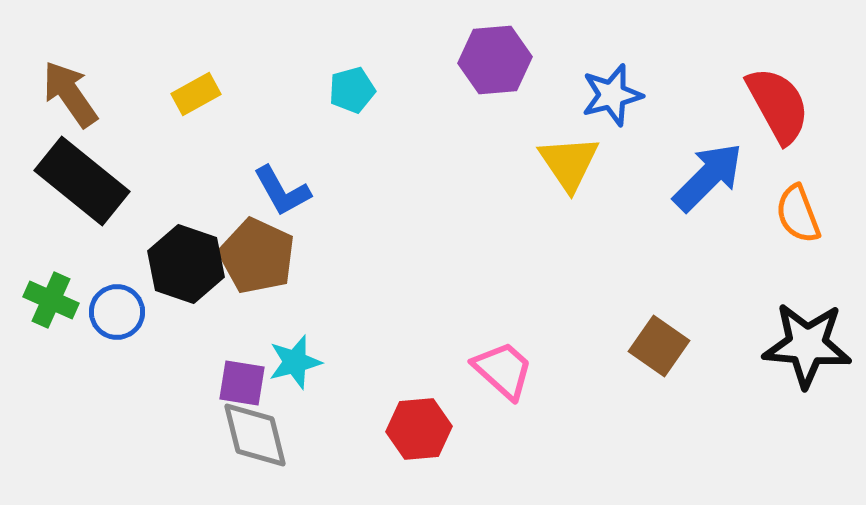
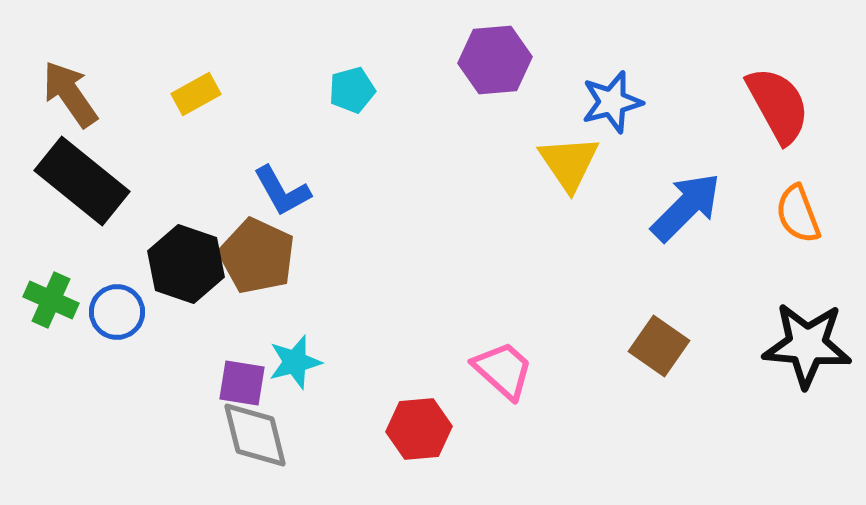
blue star: moved 7 px down
blue arrow: moved 22 px left, 30 px down
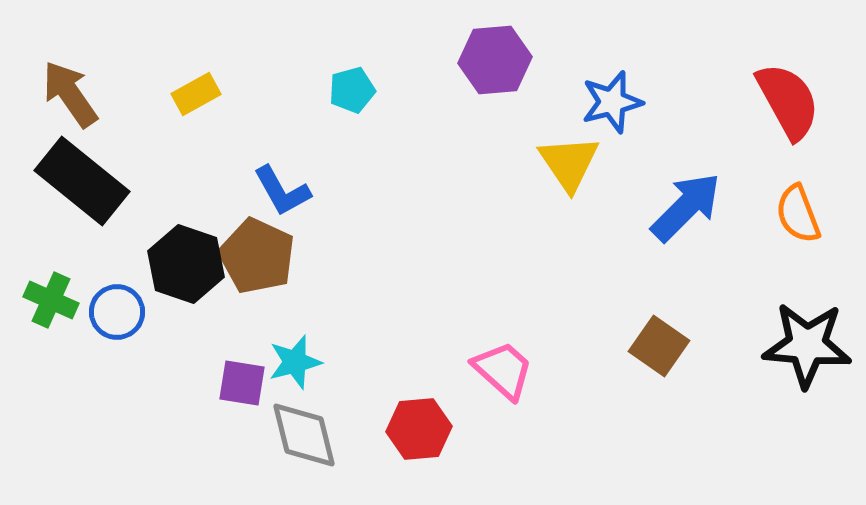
red semicircle: moved 10 px right, 4 px up
gray diamond: moved 49 px right
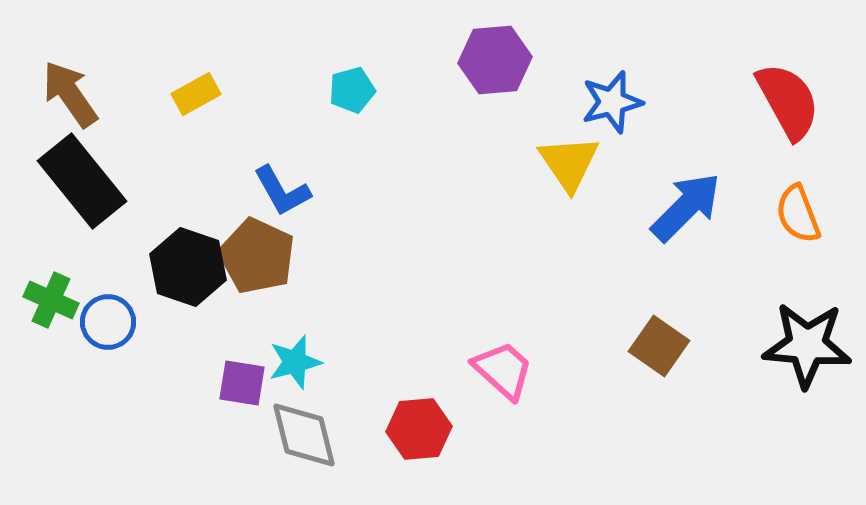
black rectangle: rotated 12 degrees clockwise
black hexagon: moved 2 px right, 3 px down
blue circle: moved 9 px left, 10 px down
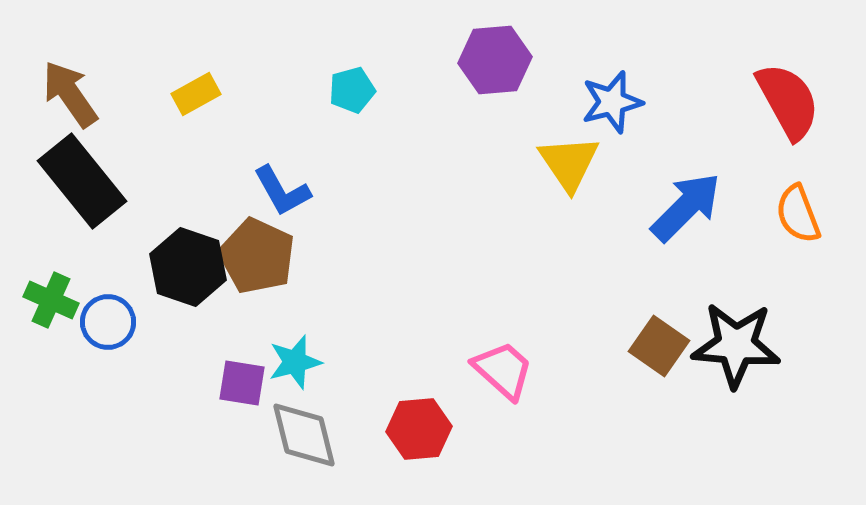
black star: moved 71 px left
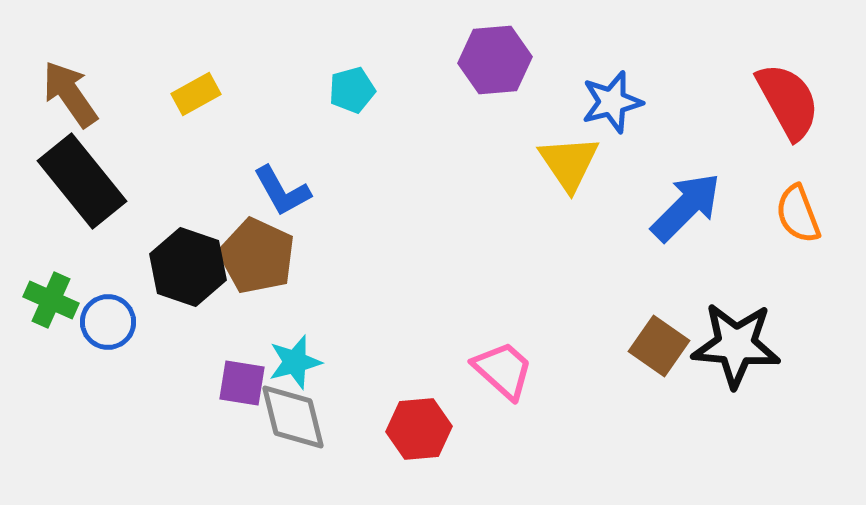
gray diamond: moved 11 px left, 18 px up
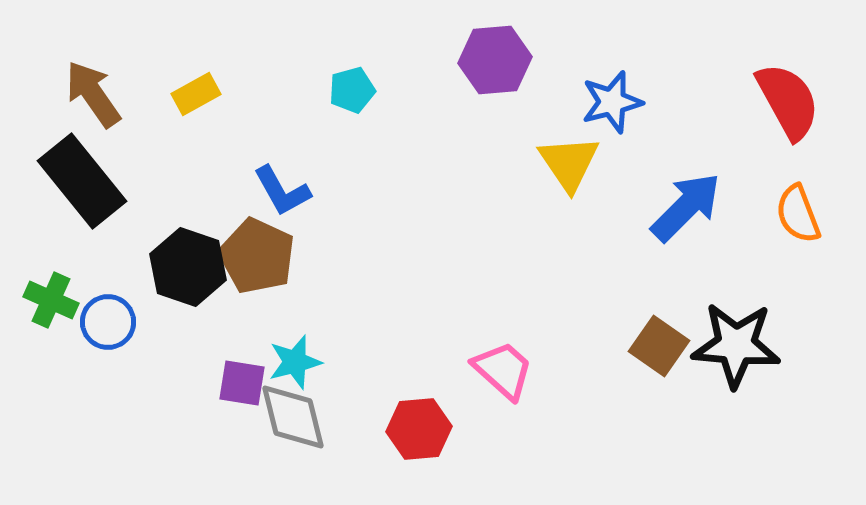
brown arrow: moved 23 px right
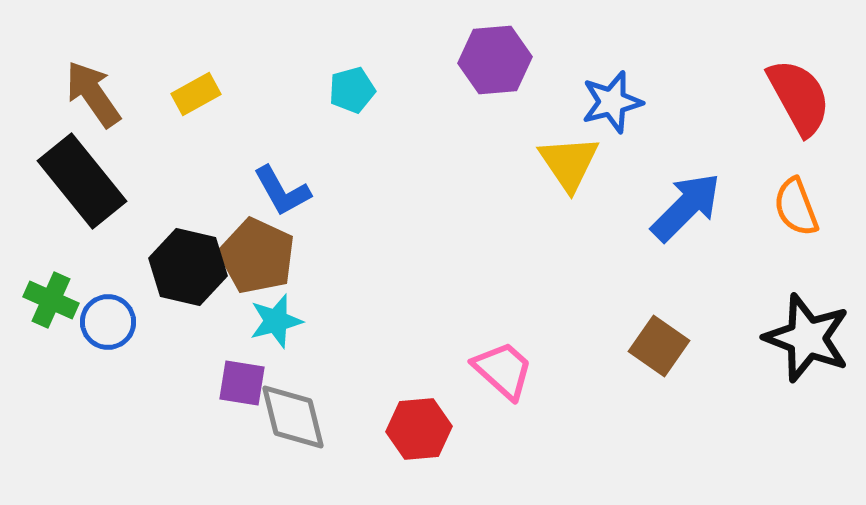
red semicircle: moved 11 px right, 4 px up
orange semicircle: moved 2 px left, 7 px up
black hexagon: rotated 6 degrees counterclockwise
black star: moved 71 px right, 7 px up; rotated 16 degrees clockwise
cyan star: moved 19 px left, 41 px up
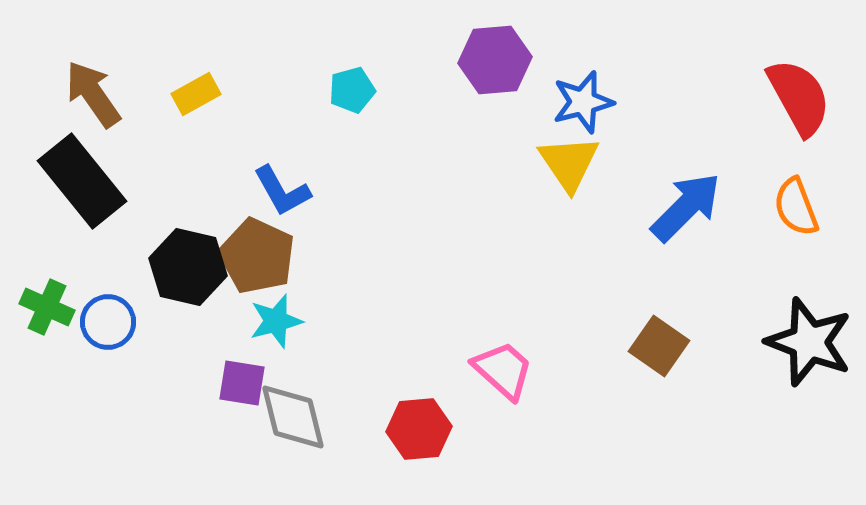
blue star: moved 29 px left
green cross: moved 4 px left, 7 px down
black star: moved 2 px right, 4 px down
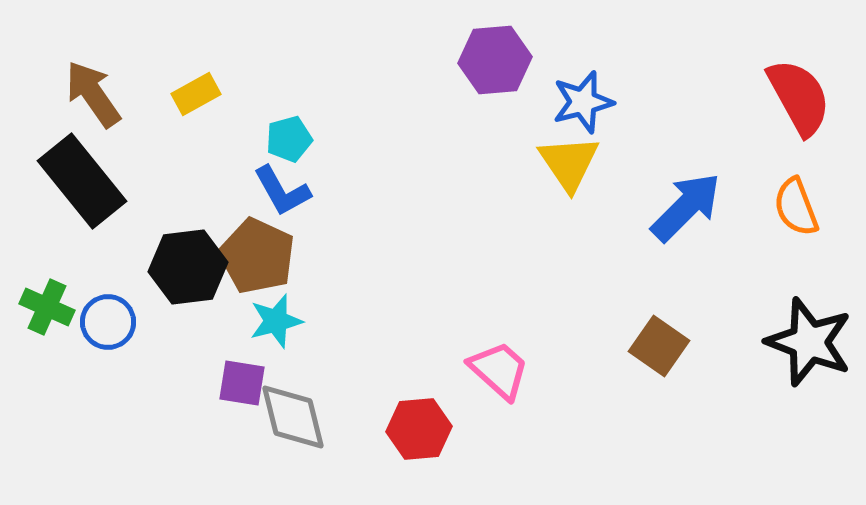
cyan pentagon: moved 63 px left, 49 px down
black hexagon: rotated 20 degrees counterclockwise
pink trapezoid: moved 4 px left
